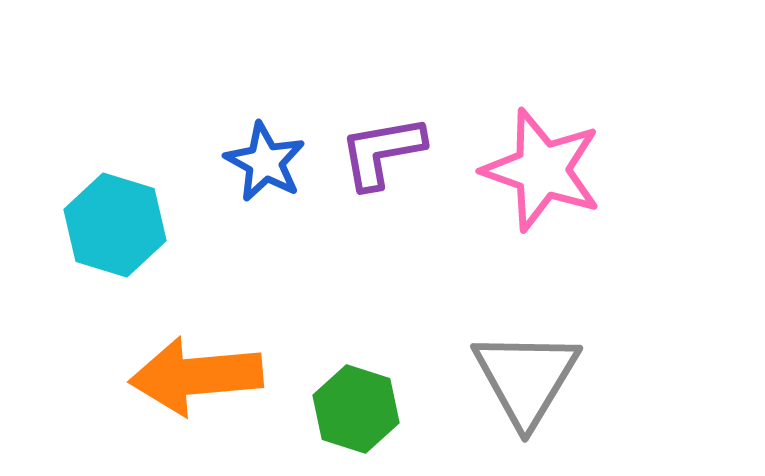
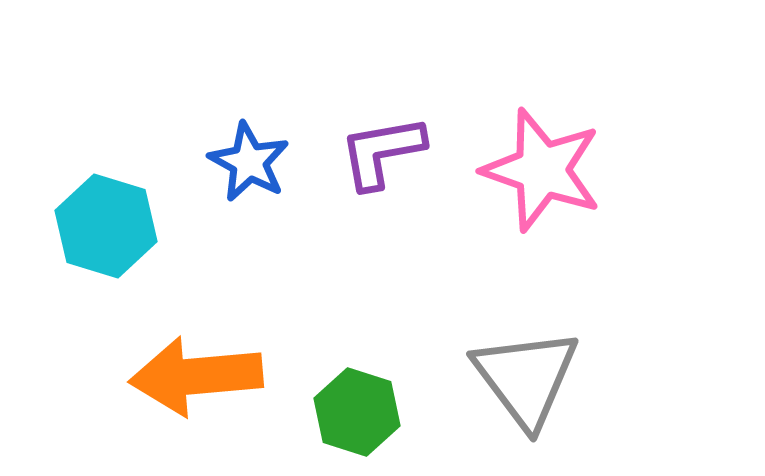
blue star: moved 16 px left
cyan hexagon: moved 9 px left, 1 px down
gray triangle: rotated 8 degrees counterclockwise
green hexagon: moved 1 px right, 3 px down
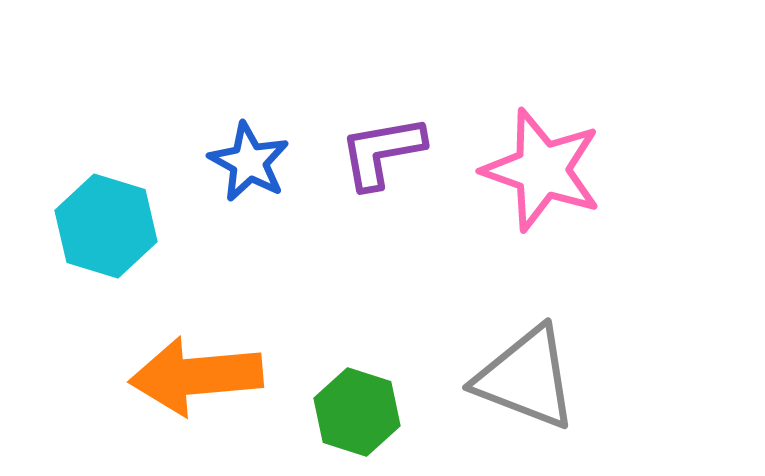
gray triangle: rotated 32 degrees counterclockwise
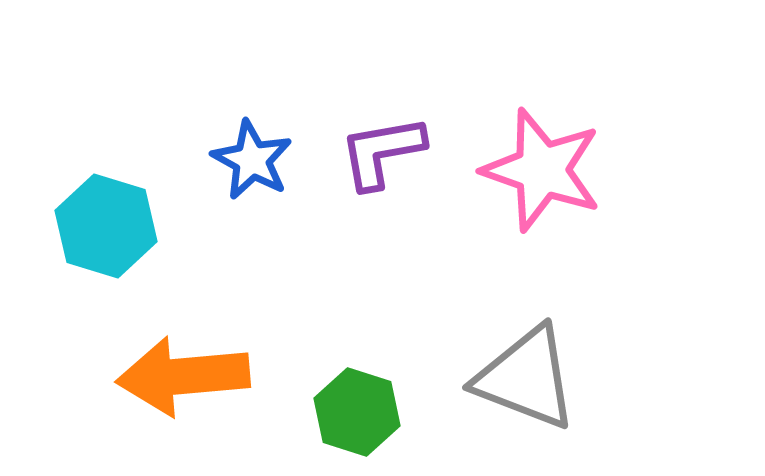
blue star: moved 3 px right, 2 px up
orange arrow: moved 13 px left
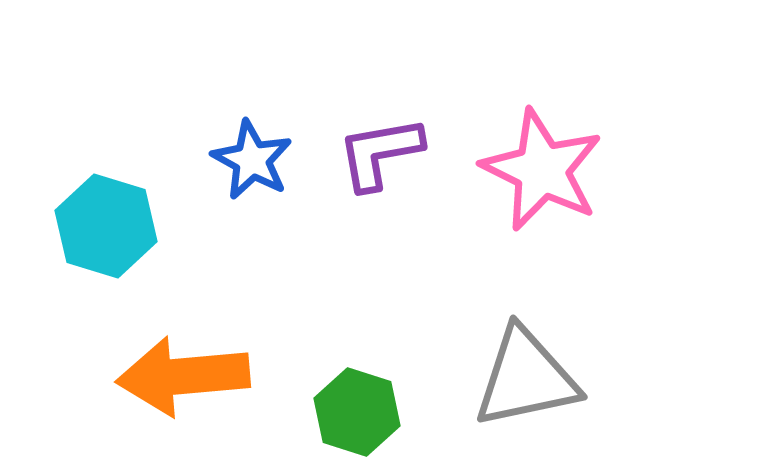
purple L-shape: moved 2 px left, 1 px down
pink star: rotated 7 degrees clockwise
gray triangle: rotated 33 degrees counterclockwise
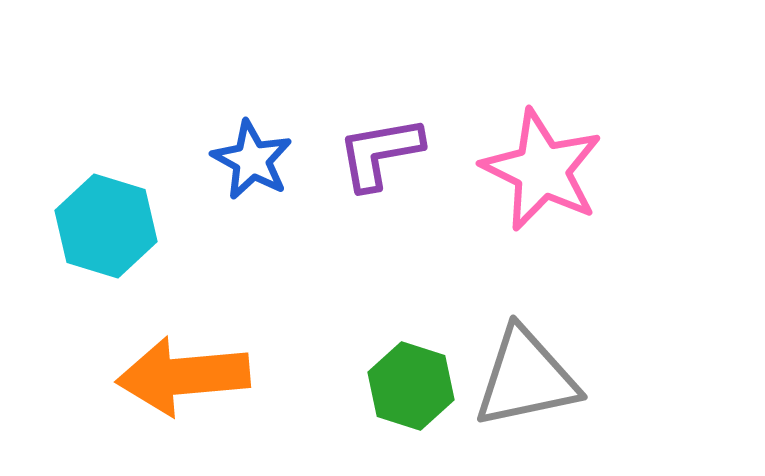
green hexagon: moved 54 px right, 26 px up
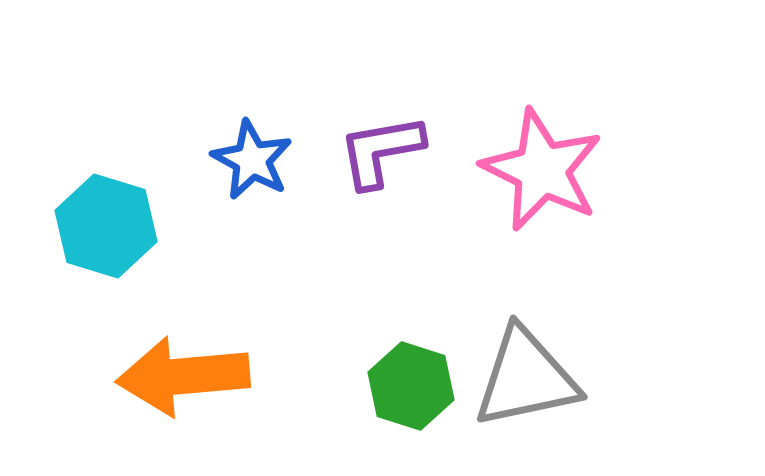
purple L-shape: moved 1 px right, 2 px up
